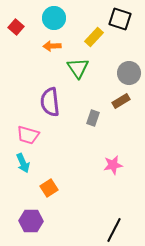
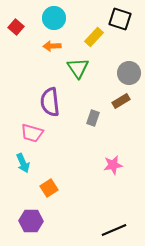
pink trapezoid: moved 4 px right, 2 px up
black line: rotated 40 degrees clockwise
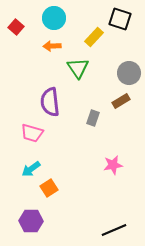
cyan arrow: moved 8 px right, 6 px down; rotated 78 degrees clockwise
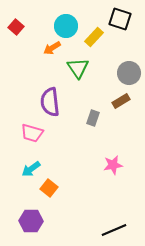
cyan circle: moved 12 px right, 8 px down
orange arrow: moved 2 px down; rotated 30 degrees counterclockwise
orange square: rotated 18 degrees counterclockwise
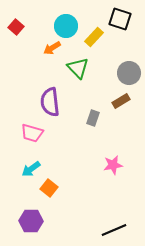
green triangle: rotated 10 degrees counterclockwise
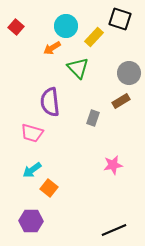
cyan arrow: moved 1 px right, 1 px down
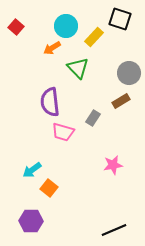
gray rectangle: rotated 14 degrees clockwise
pink trapezoid: moved 31 px right, 1 px up
